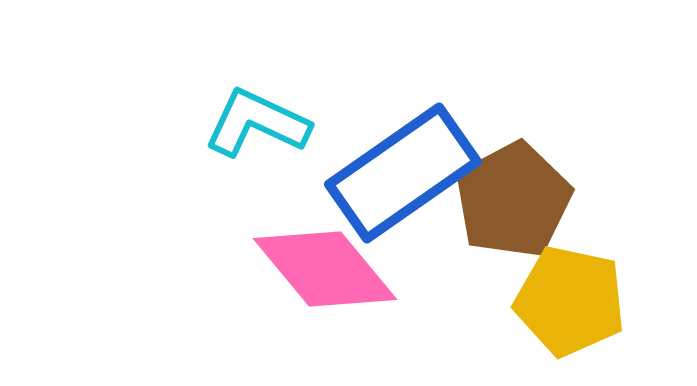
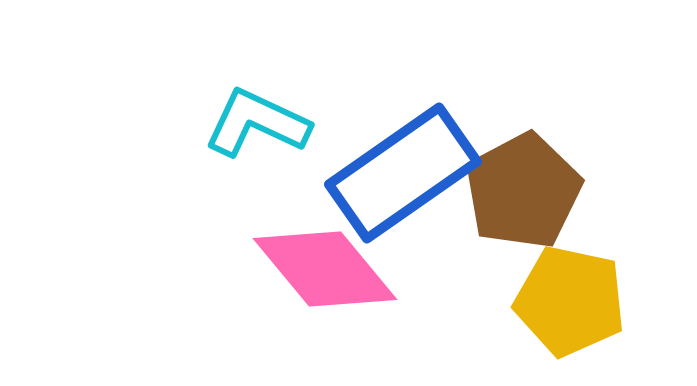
brown pentagon: moved 10 px right, 9 px up
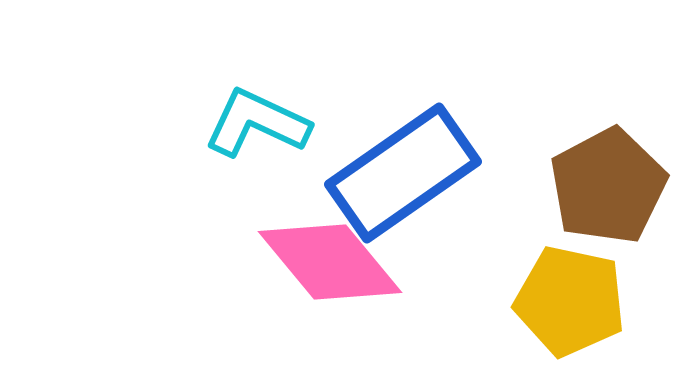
brown pentagon: moved 85 px right, 5 px up
pink diamond: moved 5 px right, 7 px up
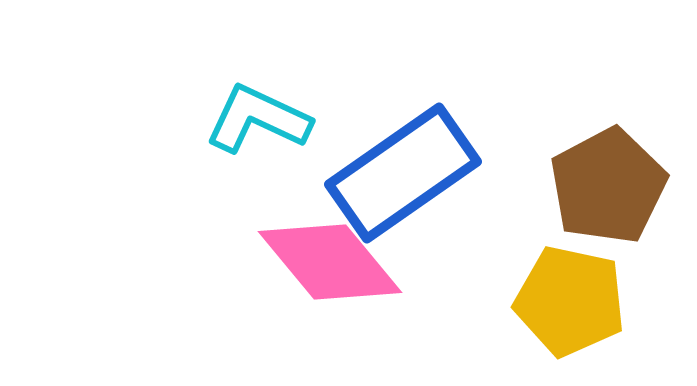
cyan L-shape: moved 1 px right, 4 px up
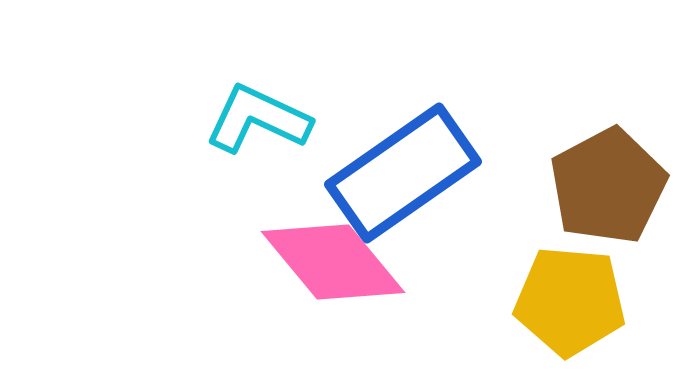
pink diamond: moved 3 px right
yellow pentagon: rotated 7 degrees counterclockwise
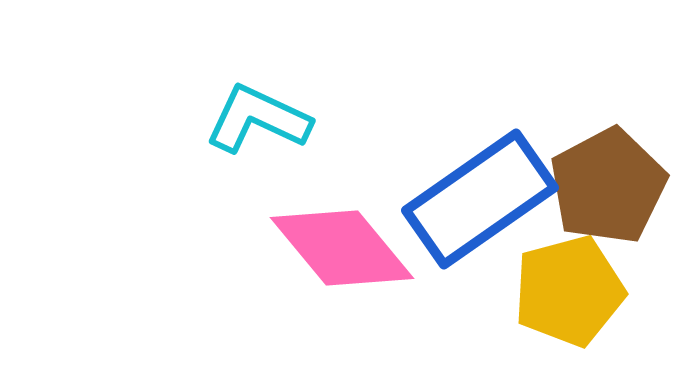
blue rectangle: moved 77 px right, 26 px down
pink diamond: moved 9 px right, 14 px up
yellow pentagon: moved 1 px left, 10 px up; rotated 20 degrees counterclockwise
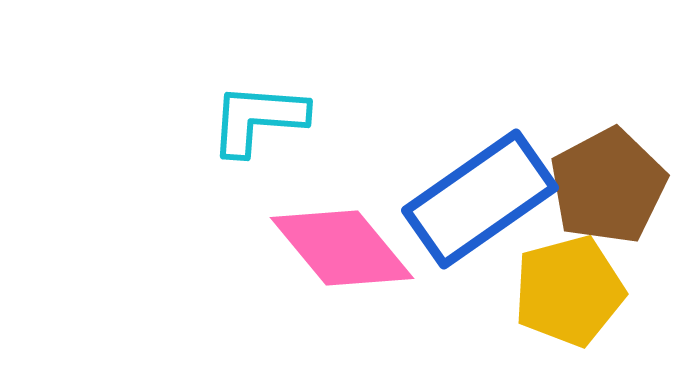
cyan L-shape: rotated 21 degrees counterclockwise
